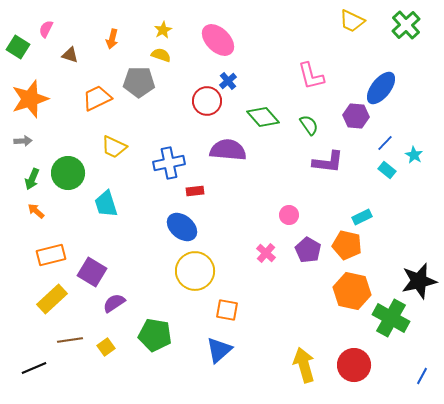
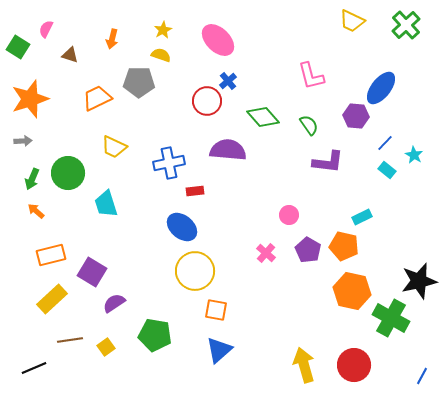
orange pentagon at (347, 245): moved 3 px left, 1 px down
orange square at (227, 310): moved 11 px left
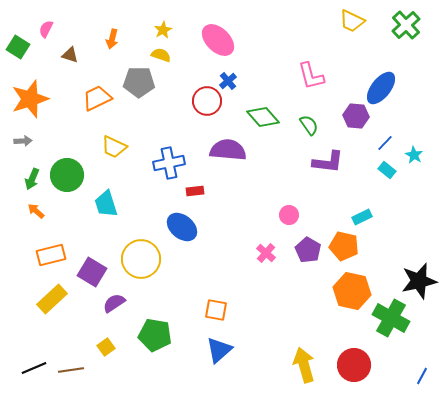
green circle at (68, 173): moved 1 px left, 2 px down
yellow circle at (195, 271): moved 54 px left, 12 px up
brown line at (70, 340): moved 1 px right, 30 px down
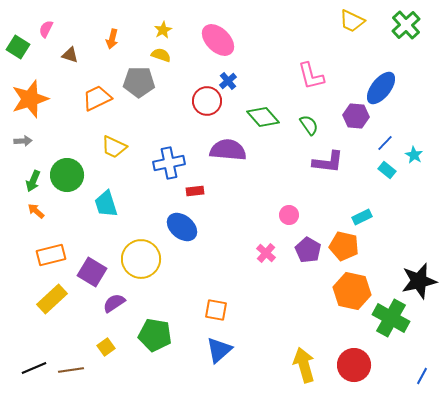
green arrow at (32, 179): moved 1 px right, 2 px down
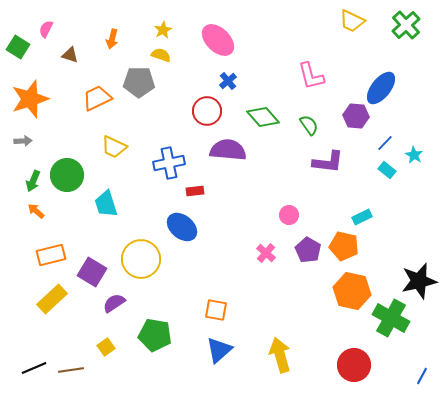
red circle at (207, 101): moved 10 px down
yellow arrow at (304, 365): moved 24 px left, 10 px up
